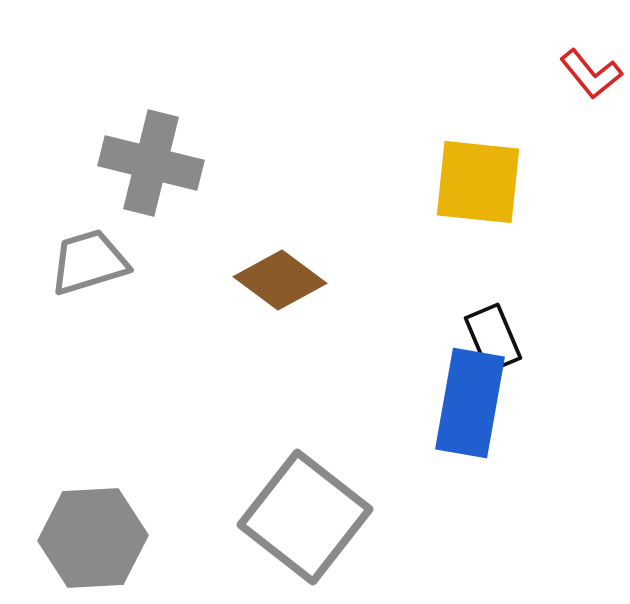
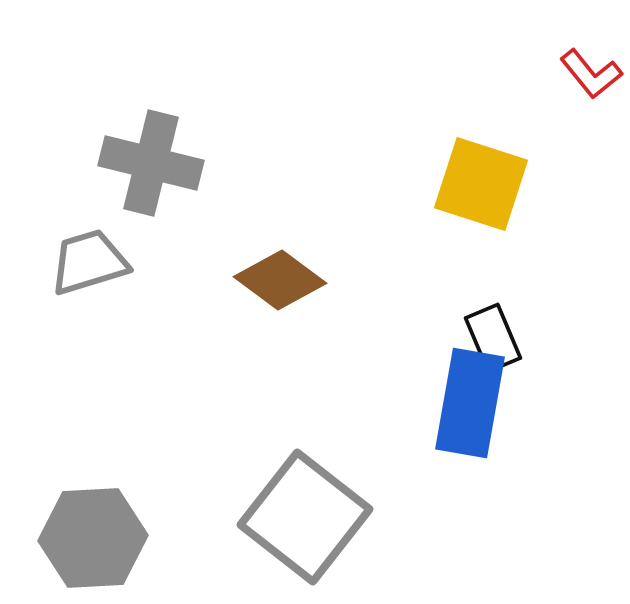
yellow square: moved 3 px right, 2 px down; rotated 12 degrees clockwise
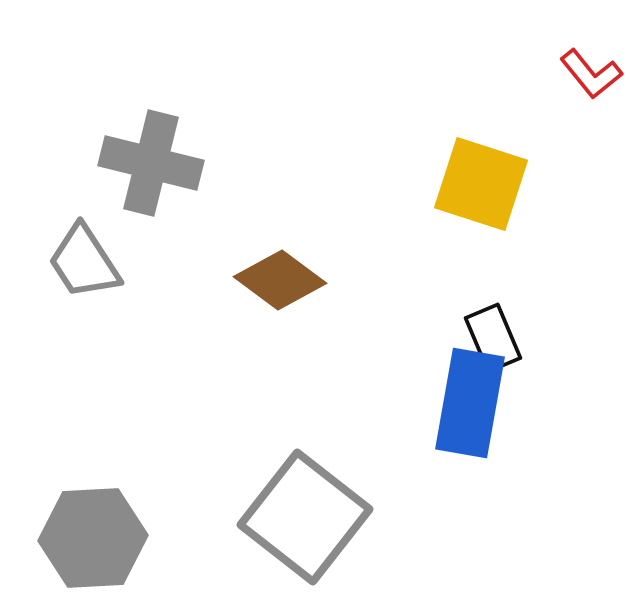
gray trapezoid: moved 5 px left; rotated 106 degrees counterclockwise
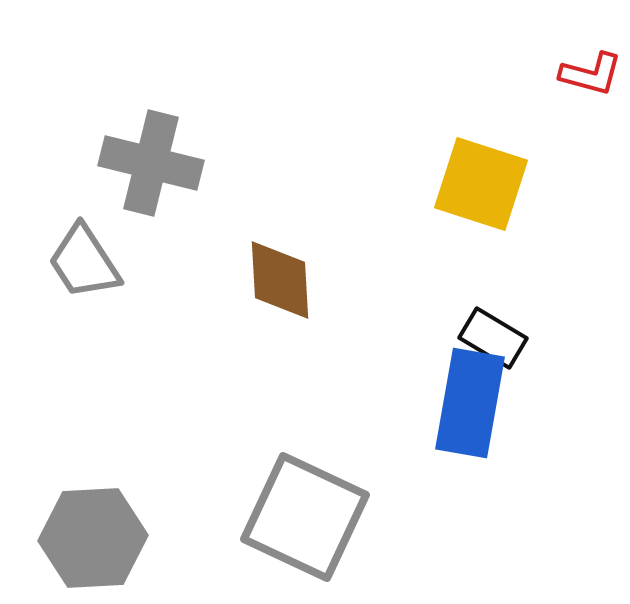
red L-shape: rotated 36 degrees counterclockwise
brown diamond: rotated 50 degrees clockwise
black rectangle: rotated 36 degrees counterclockwise
gray square: rotated 13 degrees counterclockwise
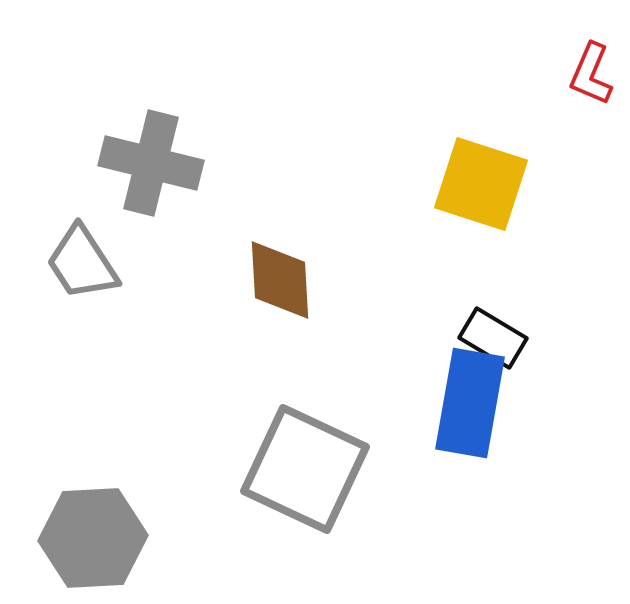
red L-shape: rotated 98 degrees clockwise
gray trapezoid: moved 2 px left, 1 px down
gray square: moved 48 px up
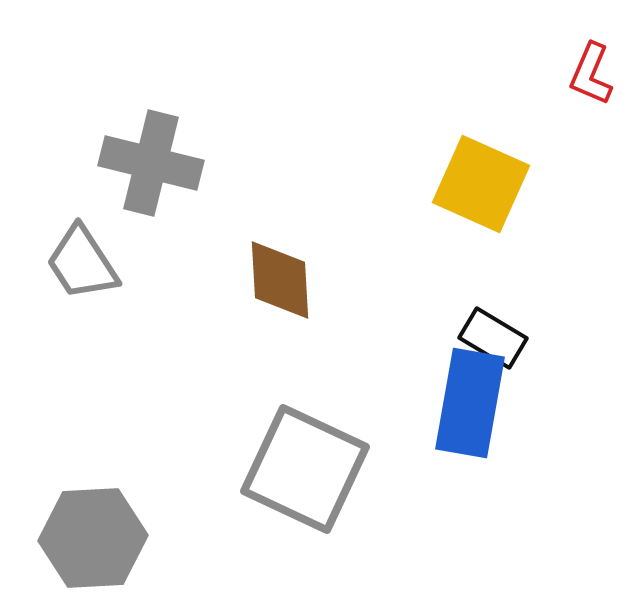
yellow square: rotated 6 degrees clockwise
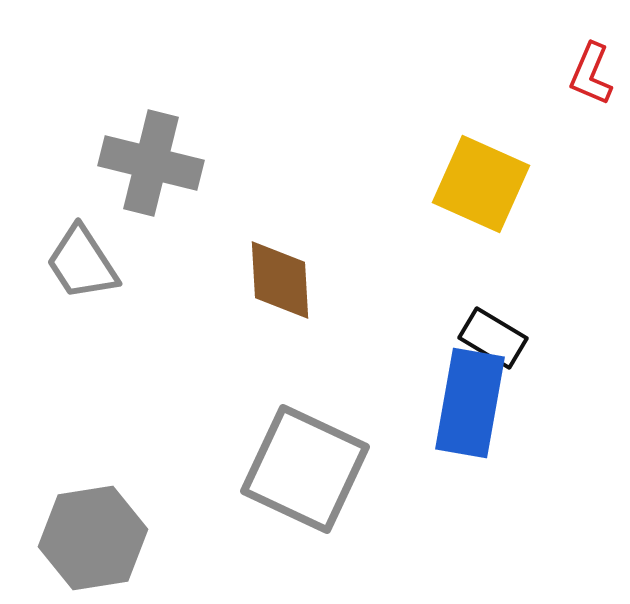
gray hexagon: rotated 6 degrees counterclockwise
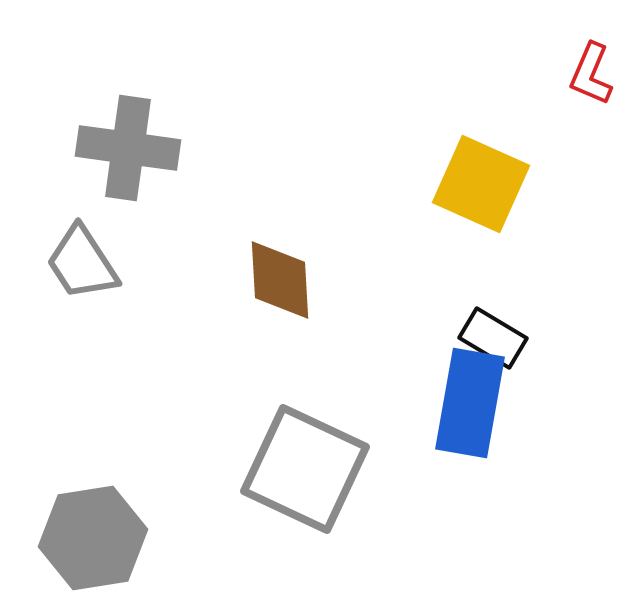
gray cross: moved 23 px left, 15 px up; rotated 6 degrees counterclockwise
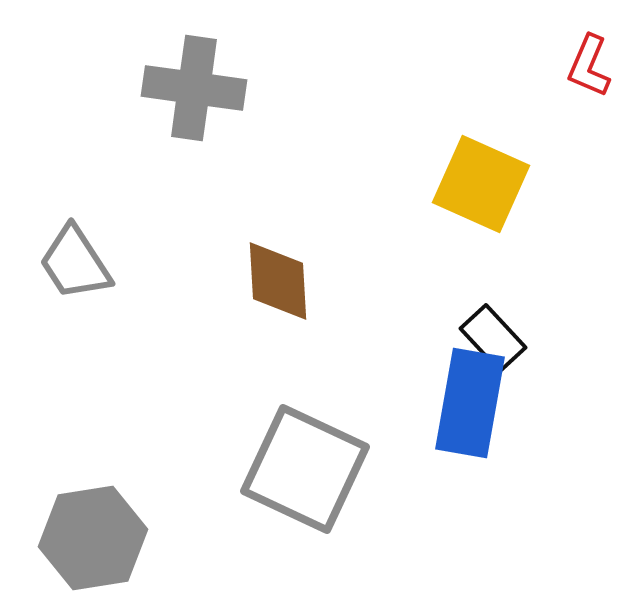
red L-shape: moved 2 px left, 8 px up
gray cross: moved 66 px right, 60 px up
gray trapezoid: moved 7 px left
brown diamond: moved 2 px left, 1 px down
black rectangle: rotated 16 degrees clockwise
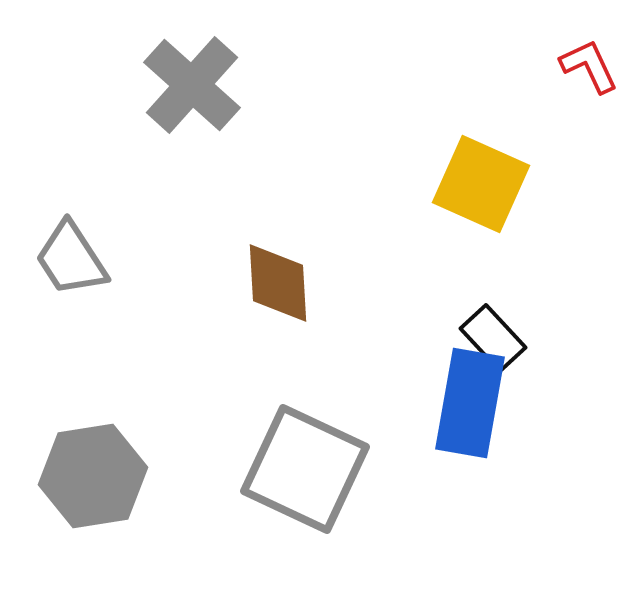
red L-shape: rotated 132 degrees clockwise
gray cross: moved 2 px left, 3 px up; rotated 34 degrees clockwise
gray trapezoid: moved 4 px left, 4 px up
brown diamond: moved 2 px down
gray hexagon: moved 62 px up
